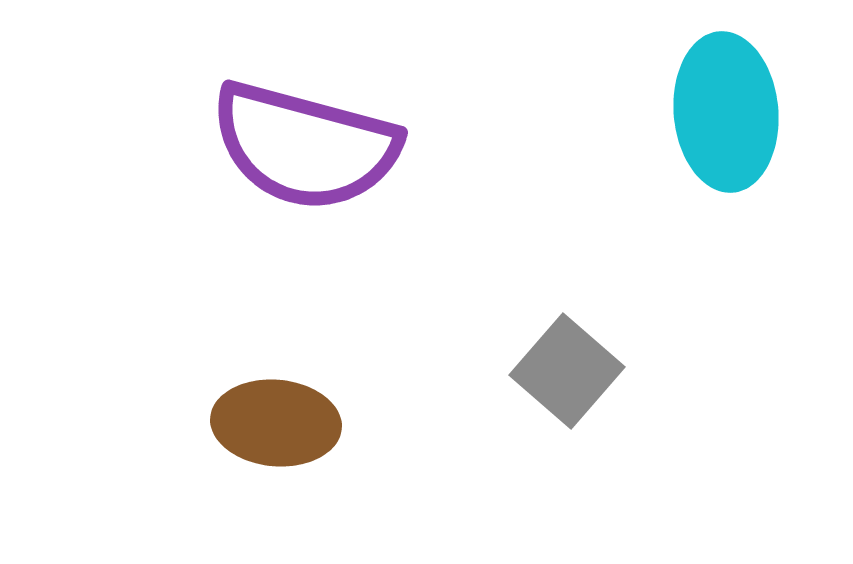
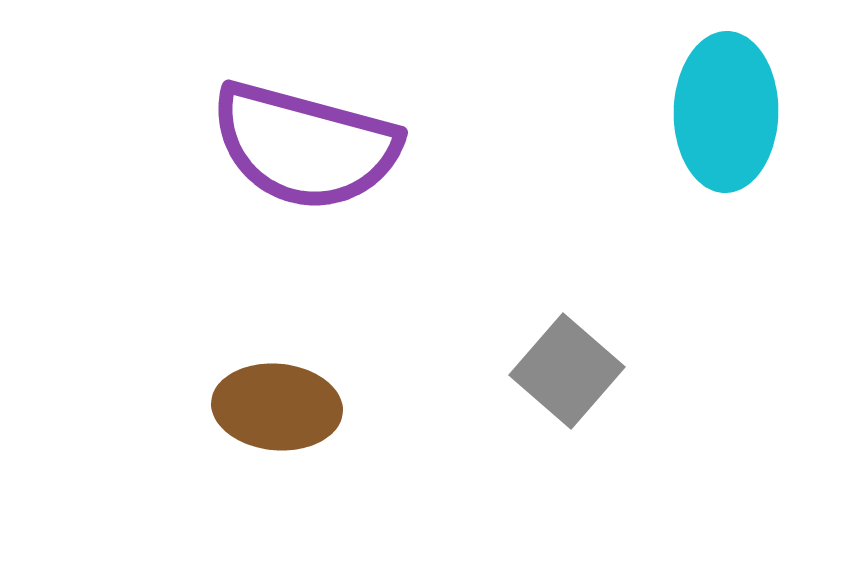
cyan ellipse: rotated 6 degrees clockwise
brown ellipse: moved 1 px right, 16 px up
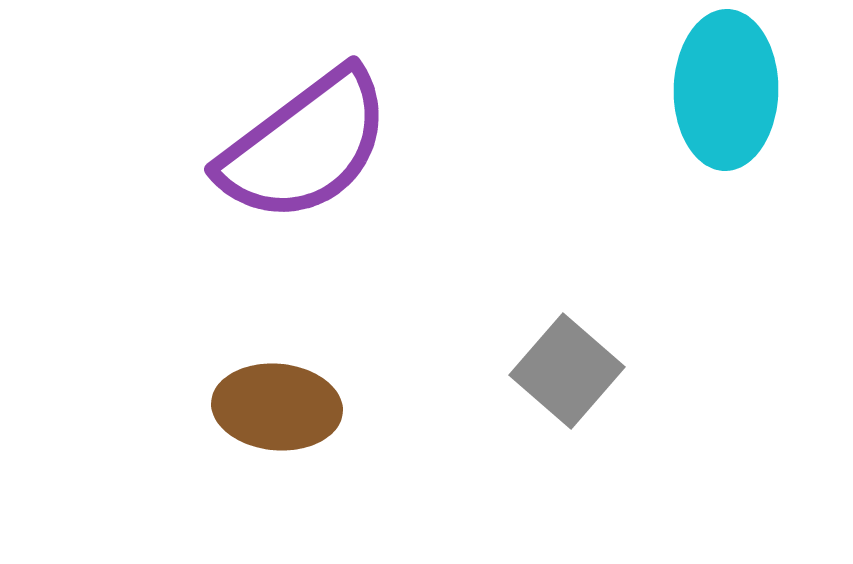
cyan ellipse: moved 22 px up
purple semicircle: rotated 52 degrees counterclockwise
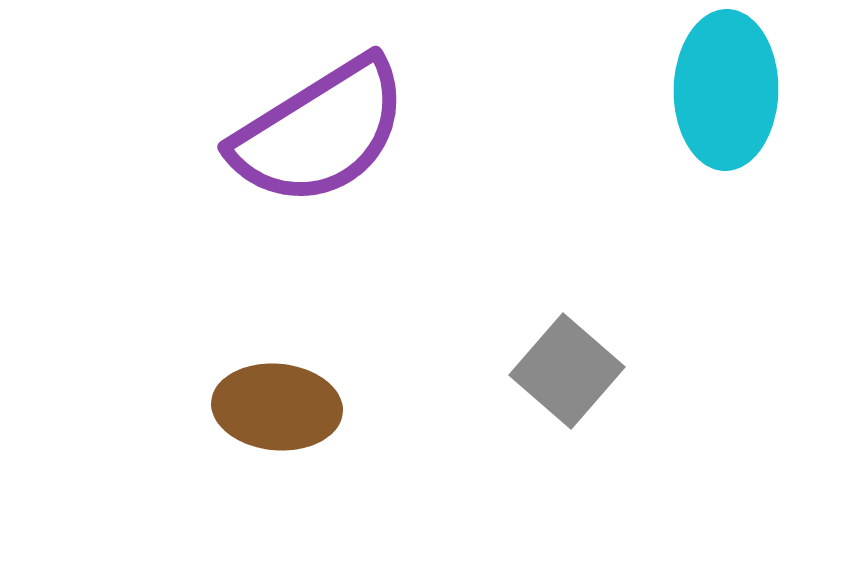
purple semicircle: moved 15 px right, 14 px up; rotated 5 degrees clockwise
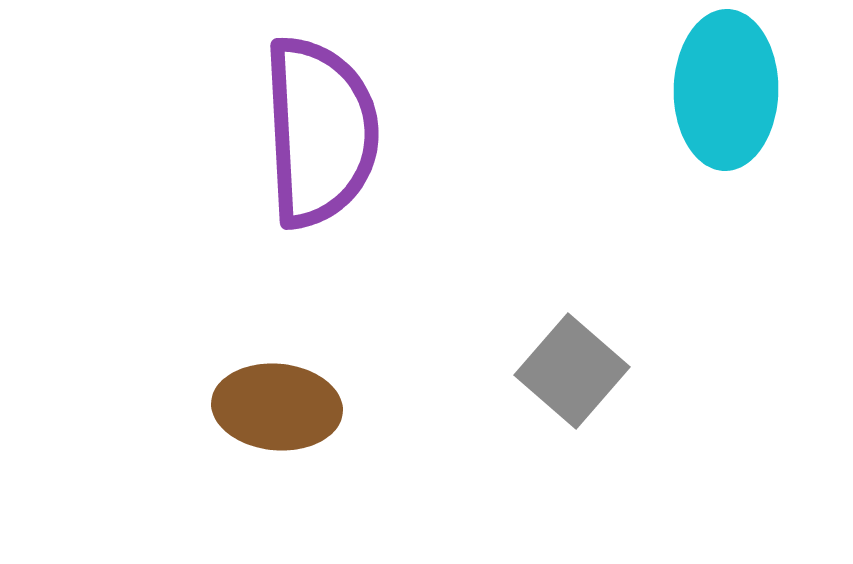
purple semicircle: rotated 61 degrees counterclockwise
gray square: moved 5 px right
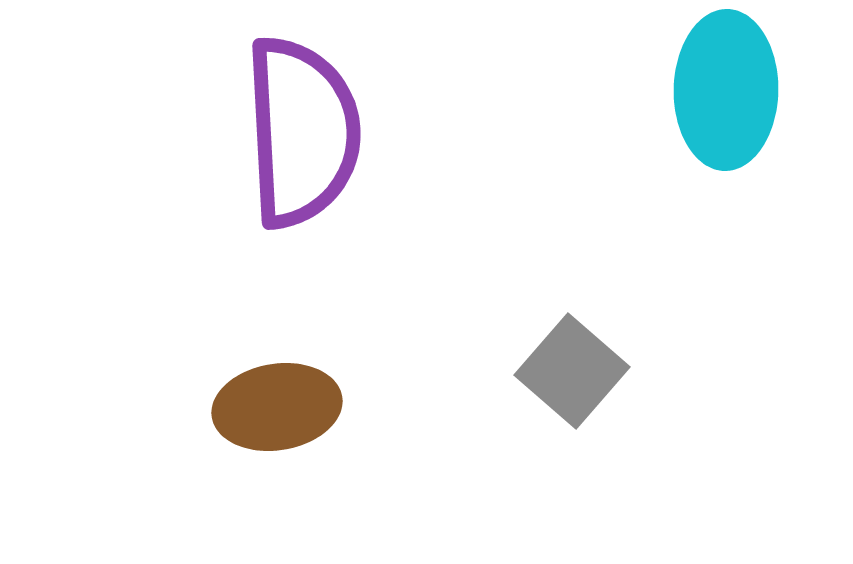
purple semicircle: moved 18 px left
brown ellipse: rotated 14 degrees counterclockwise
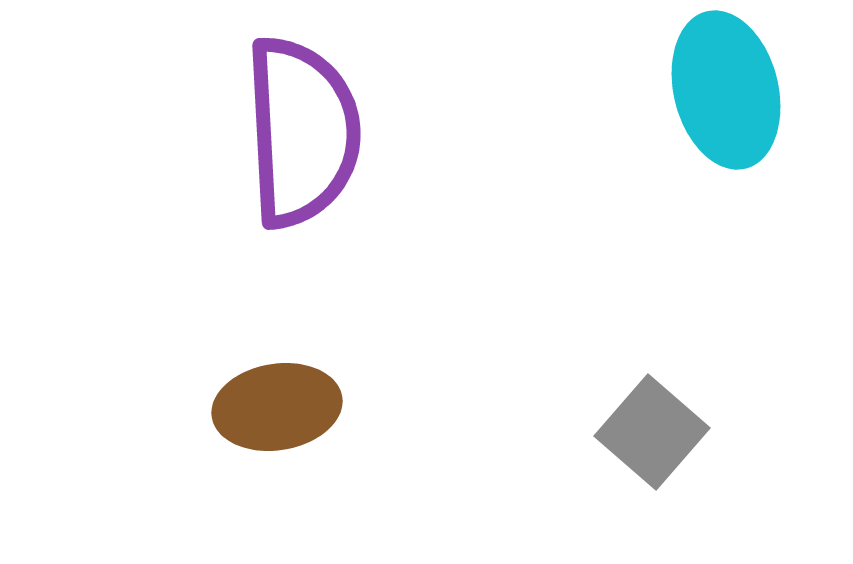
cyan ellipse: rotated 15 degrees counterclockwise
gray square: moved 80 px right, 61 px down
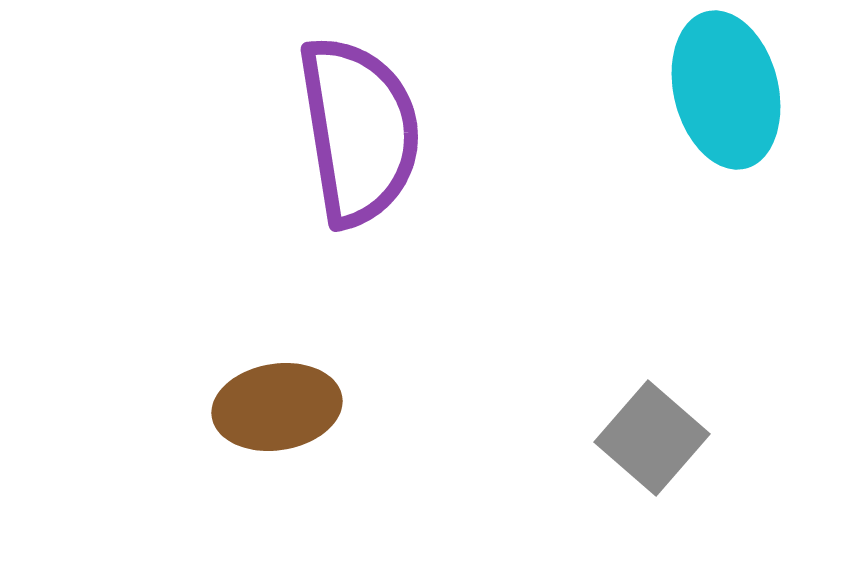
purple semicircle: moved 57 px right, 1 px up; rotated 6 degrees counterclockwise
gray square: moved 6 px down
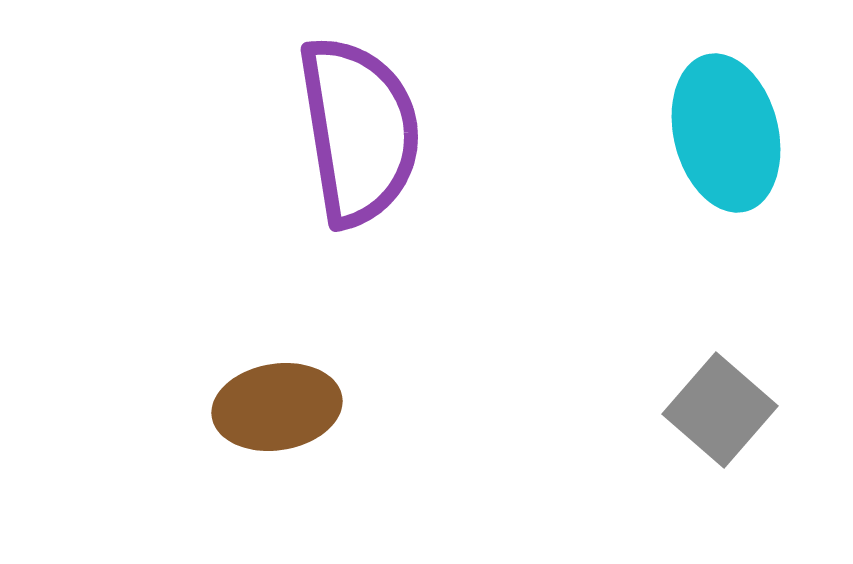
cyan ellipse: moved 43 px down
gray square: moved 68 px right, 28 px up
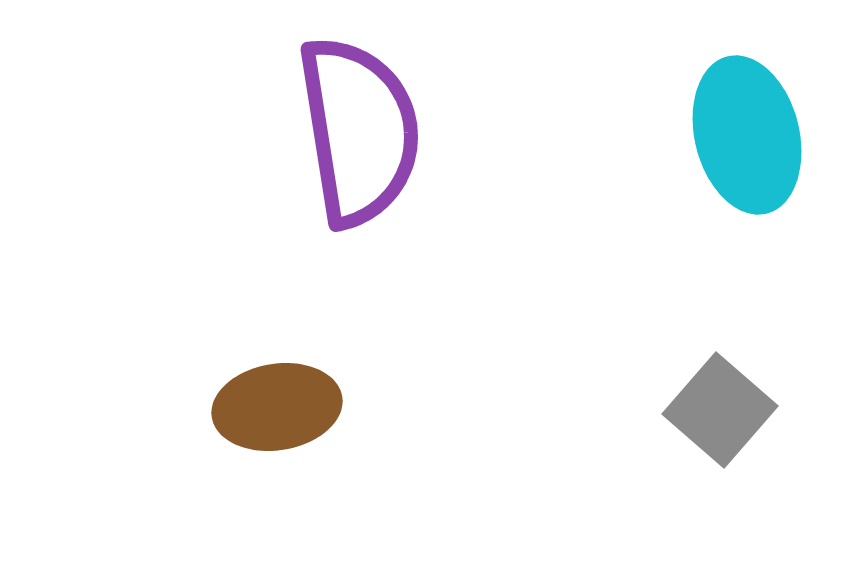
cyan ellipse: moved 21 px right, 2 px down
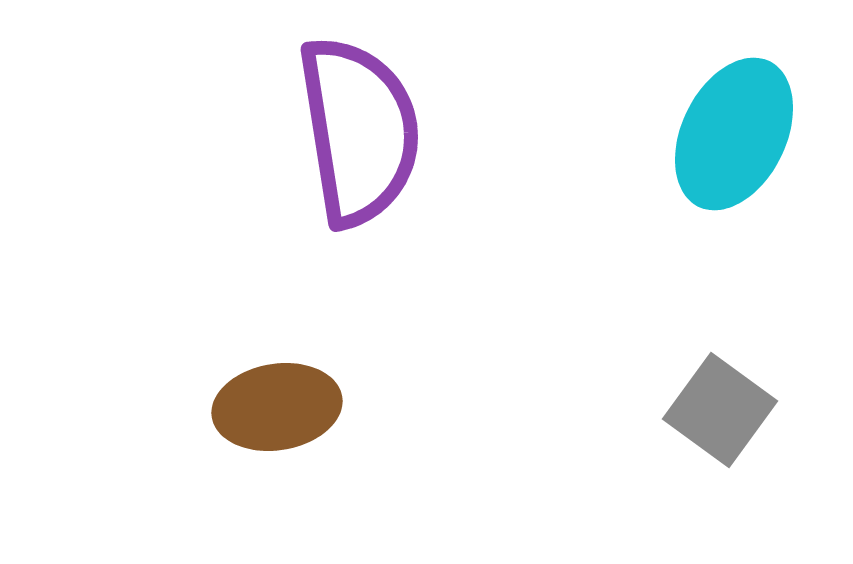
cyan ellipse: moved 13 px left, 1 px up; rotated 40 degrees clockwise
gray square: rotated 5 degrees counterclockwise
